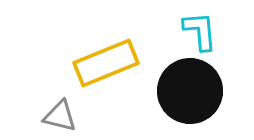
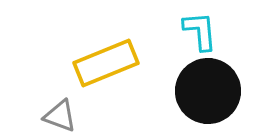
black circle: moved 18 px right
gray triangle: rotated 6 degrees clockwise
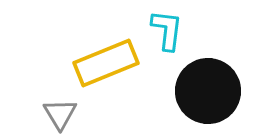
cyan L-shape: moved 33 px left, 1 px up; rotated 12 degrees clockwise
gray triangle: moved 2 px up; rotated 39 degrees clockwise
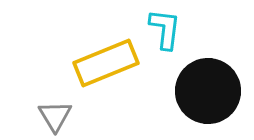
cyan L-shape: moved 2 px left, 1 px up
gray triangle: moved 5 px left, 2 px down
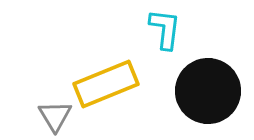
yellow rectangle: moved 21 px down
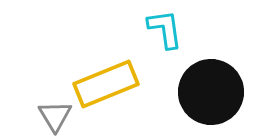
cyan L-shape: rotated 15 degrees counterclockwise
black circle: moved 3 px right, 1 px down
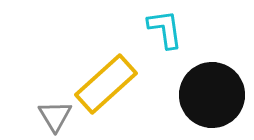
yellow rectangle: rotated 20 degrees counterclockwise
black circle: moved 1 px right, 3 px down
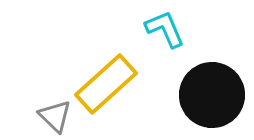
cyan L-shape: rotated 15 degrees counterclockwise
gray triangle: rotated 15 degrees counterclockwise
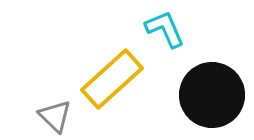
yellow rectangle: moved 6 px right, 5 px up
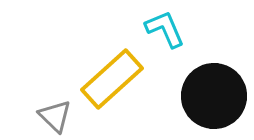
black circle: moved 2 px right, 1 px down
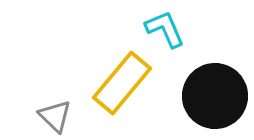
yellow rectangle: moved 10 px right, 4 px down; rotated 8 degrees counterclockwise
black circle: moved 1 px right
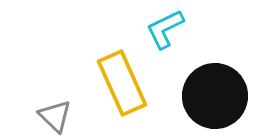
cyan L-shape: rotated 93 degrees counterclockwise
yellow rectangle: rotated 64 degrees counterclockwise
